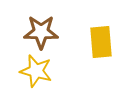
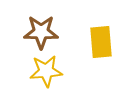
yellow star: moved 10 px right; rotated 20 degrees counterclockwise
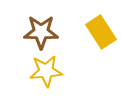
yellow rectangle: moved 10 px up; rotated 28 degrees counterclockwise
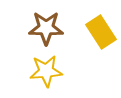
brown star: moved 5 px right, 4 px up
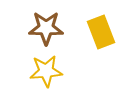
yellow rectangle: rotated 12 degrees clockwise
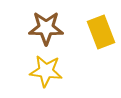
yellow star: rotated 12 degrees clockwise
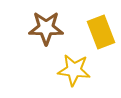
yellow star: moved 28 px right, 1 px up
